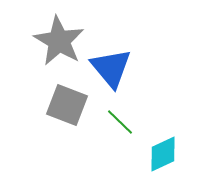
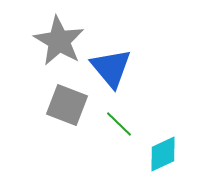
green line: moved 1 px left, 2 px down
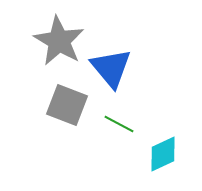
green line: rotated 16 degrees counterclockwise
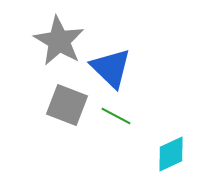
blue triangle: rotated 6 degrees counterclockwise
green line: moved 3 px left, 8 px up
cyan diamond: moved 8 px right
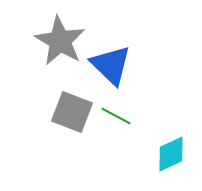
gray star: moved 1 px right
blue triangle: moved 3 px up
gray square: moved 5 px right, 7 px down
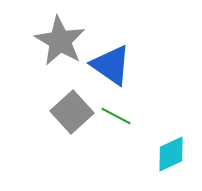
blue triangle: rotated 9 degrees counterclockwise
gray square: rotated 27 degrees clockwise
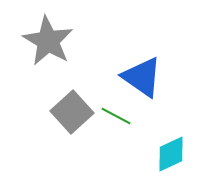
gray star: moved 12 px left
blue triangle: moved 31 px right, 12 px down
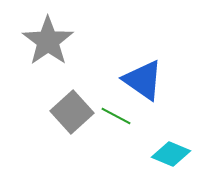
gray star: rotated 6 degrees clockwise
blue triangle: moved 1 px right, 3 px down
cyan diamond: rotated 48 degrees clockwise
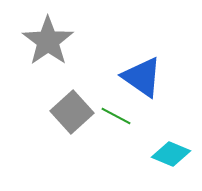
blue triangle: moved 1 px left, 3 px up
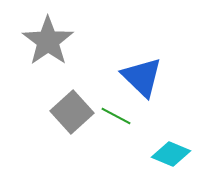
blue triangle: rotated 9 degrees clockwise
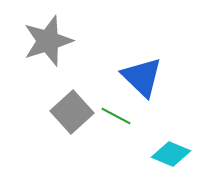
gray star: rotated 18 degrees clockwise
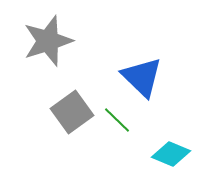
gray square: rotated 6 degrees clockwise
green line: moved 1 px right, 4 px down; rotated 16 degrees clockwise
